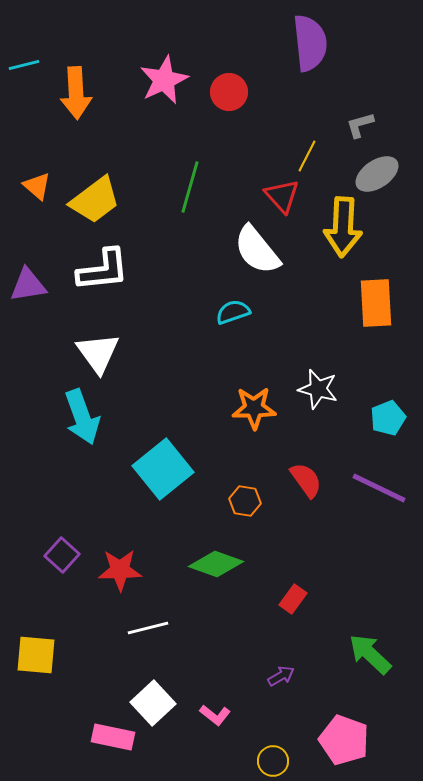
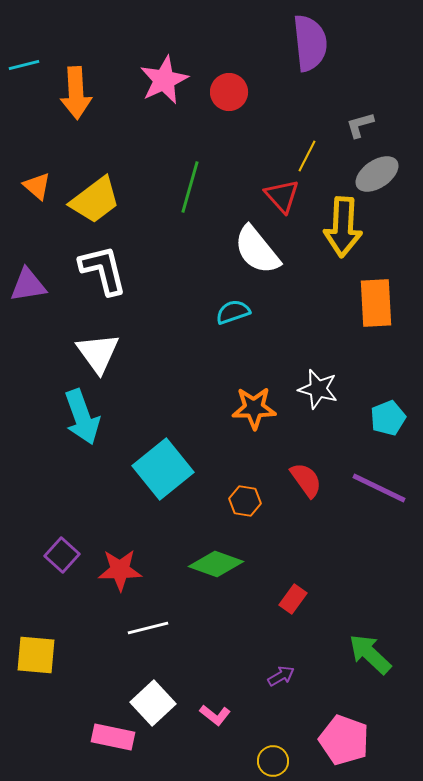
white L-shape: rotated 98 degrees counterclockwise
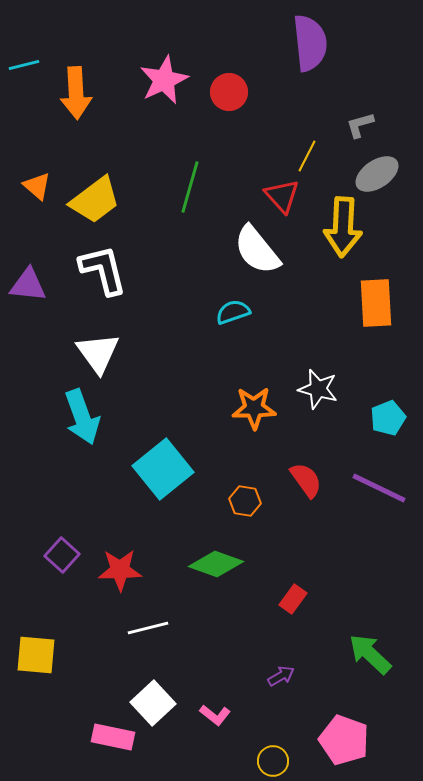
purple triangle: rotated 15 degrees clockwise
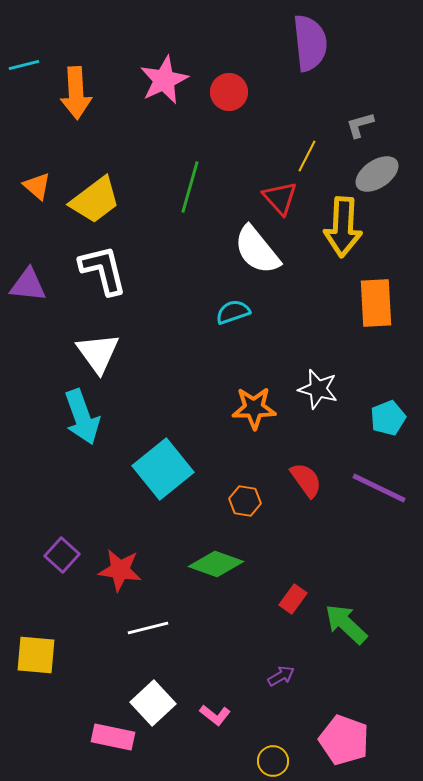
red triangle: moved 2 px left, 2 px down
red star: rotated 9 degrees clockwise
green arrow: moved 24 px left, 30 px up
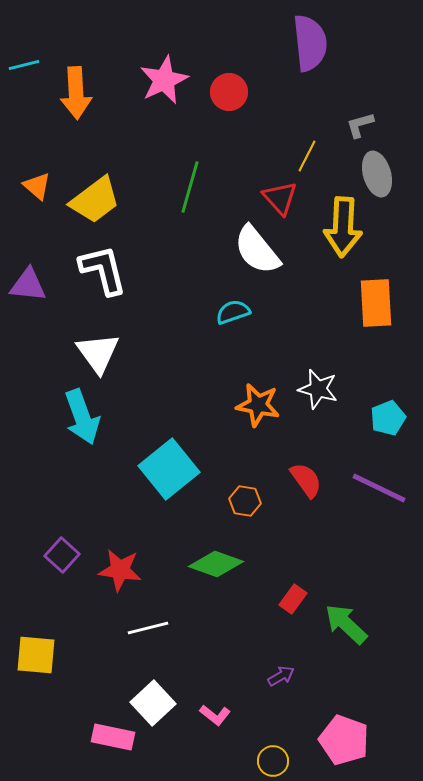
gray ellipse: rotated 72 degrees counterclockwise
orange star: moved 4 px right, 3 px up; rotated 12 degrees clockwise
cyan square: moved 6 px right
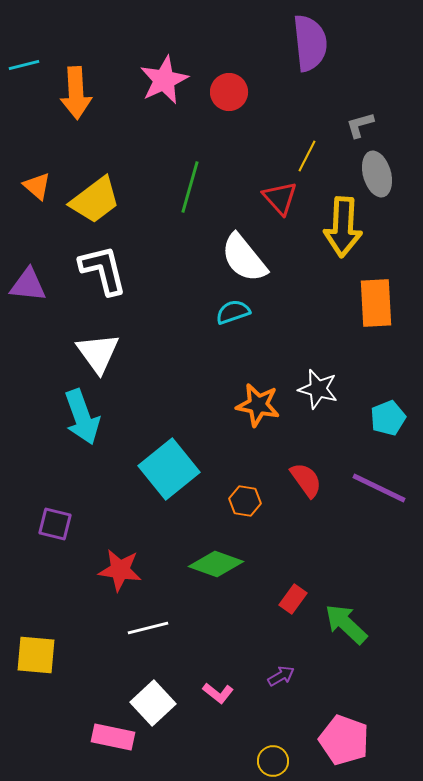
white semicircle: moved 13 px left, 8 px down
purple square: moved 7 px left, 31 px up; rotated 28 degrees counterclockwise
pink L-shape: moved 3 px right, 22 px up
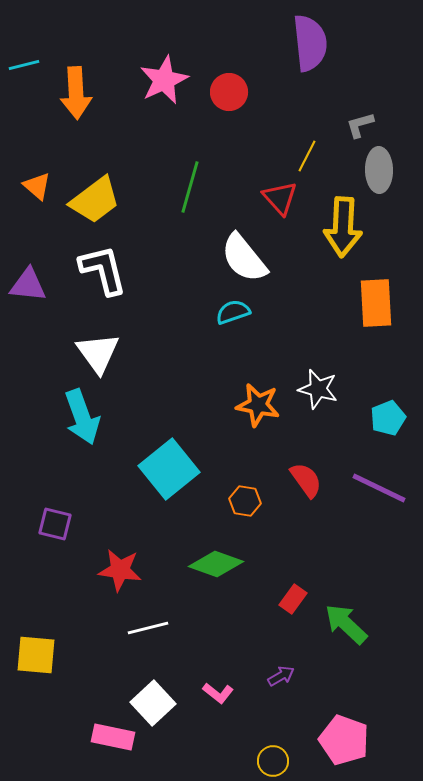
gray ellipse: moved 2 px right, 4 px up; rotated 15 degrees clockwise
